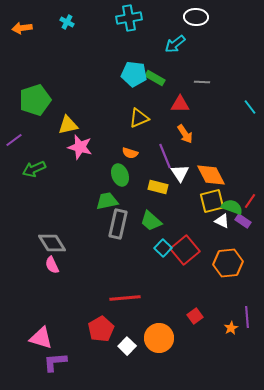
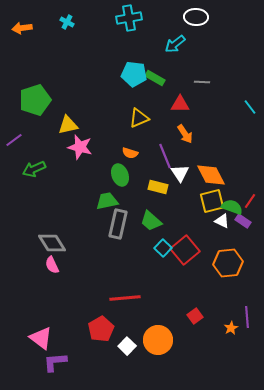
pink triangle at (41, 338): rotated 20 degrees clockwise
orange circle at (159, 338): moved 1 px left, 2 px down
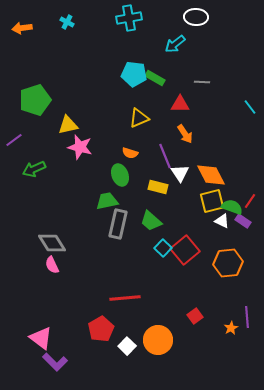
purple L-shape at (55, 362): rotated 130 degrees counterclockwise
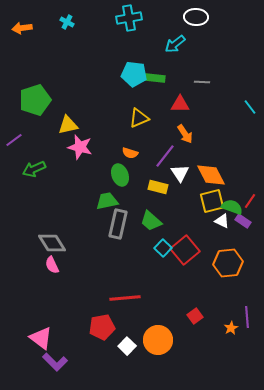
green rectangle at (155, 78): rotated 24 degrees counterclockwise
purple line at (165, 156): rotated 60 degrees clockwise
red pentagon at (101, 329): moved 1 px right, 2 px up; rotated 20 degrees clockwise
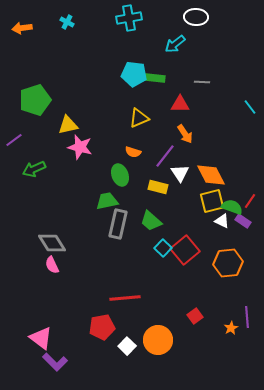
orange semicircle at (130, 153): moved 3 px right, 1 px up
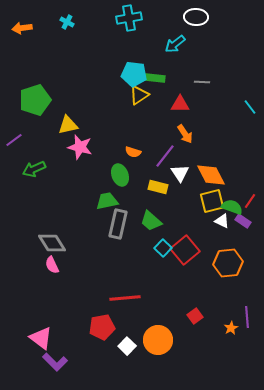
yellow triangle at (139, 118): moved 23 px up; rotated 10 degrees counterclockwise
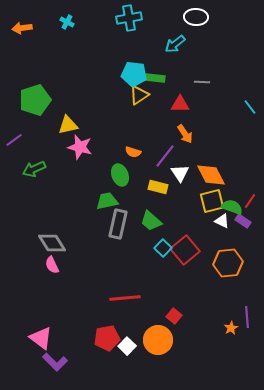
red square at (195, 316): moved 21 px left; rotated 14 degrees counterclockwise
red pentagon at (102, 327): moved 5 px right, 11 px down
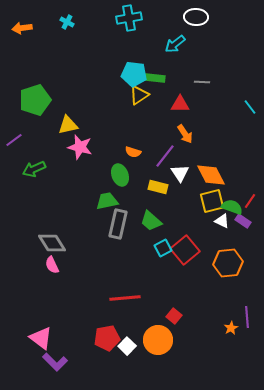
cyan square at (163, 248): rotated 18 degrees clockwise
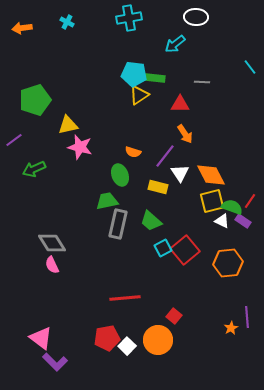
cyan line at (250, 107): moved 40 px up
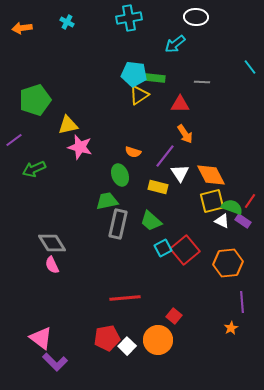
purple line at (247, 317): moved 5 px left, 15 px up
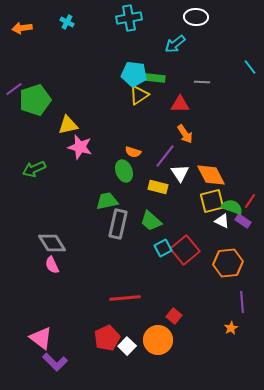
purple line at (14, 140): moved 51 px up
green ellipse at (120, 175): moved 4 px right, 4 px up
red pentagon at (107, 338): rotated 15 degrees counterclockwise
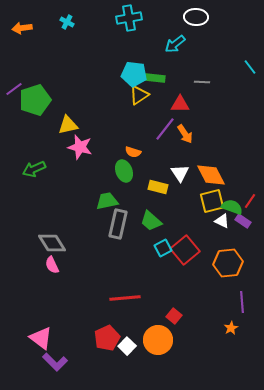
purple line at (165, 156): moved 27 px up
